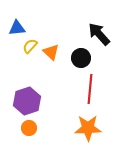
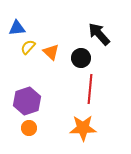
yellow semicircle: moved 2 px left, 1 px down
orange star: moved 5 px left
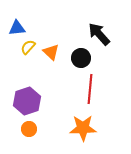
orange circle: moved 1 px down
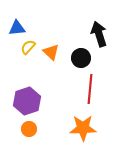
black arrow: rotated 25 degrees clockwise
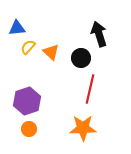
red line: rotated 8 degrees clockwise
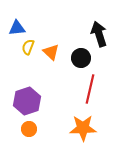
yellow semicircle: rotated 21 degrees counterclockwise
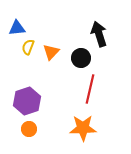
orange triangle: rotated 30 degrees clockwise
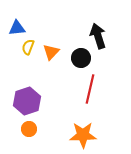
black arrow: moved 1 px left, 2 px down
orange star: moved 7 px down
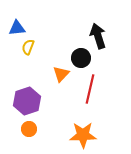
orange triangle: moved 10 px right, 22 px down
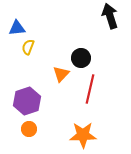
black arrow: moved 12 px right, 20 px up
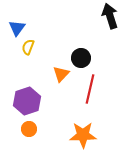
blue triangle: rotated 48 degrees counterclockwise
